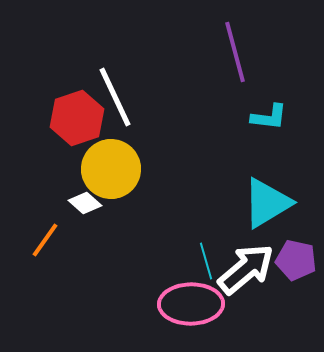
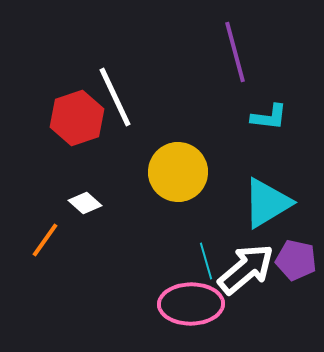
yellow circle: moved 67 px right, 3 px down
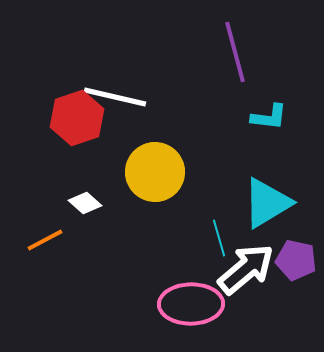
white line: rotated 52 degrees counterclockwise
yellow circle: moved 23 px left
orange line: rotated 27 degrees clockwise
cyan line: moved 13 px right, 23 px up
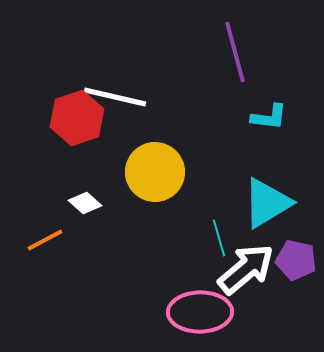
pink ellipse: moved 9 px right, 8 px down
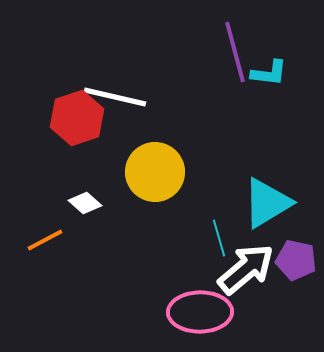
cyan L-shape: moved 44 px up
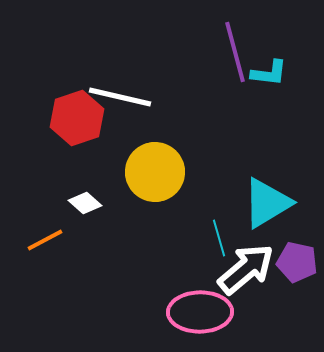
white line: moved 5 px right
purple pentagon: moved 1 px right, 2 px down
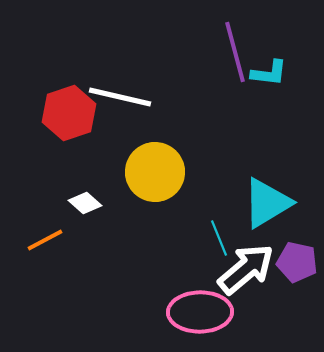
red hexagon: moved 8 px left, 5 px up
cyan line: rotated 6 degrees counterclockwise
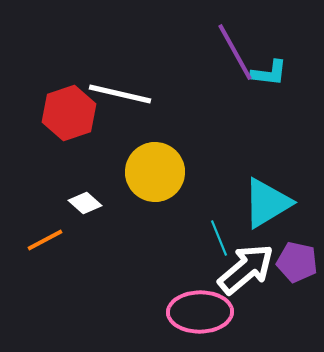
purple line: rotated 14 degrees counterclockwise
white line: moved 3 px up
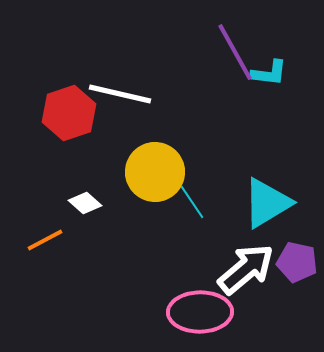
cyan line: moved 27 px left, 36 px up; rotated 12 degrees counterclockwise
